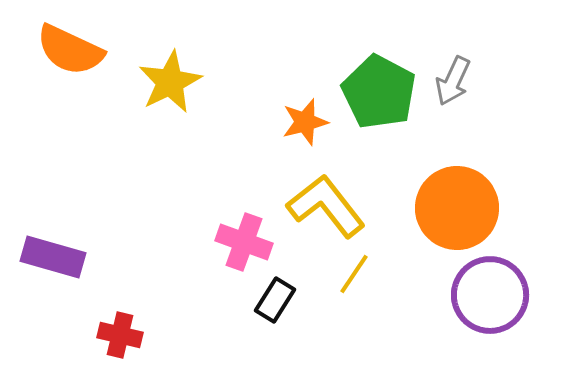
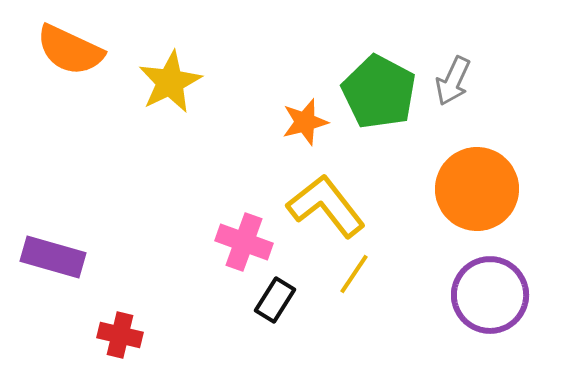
orange circle: moved 20 px right, 19 px up
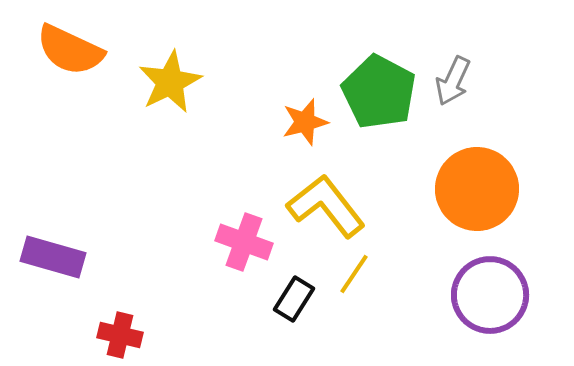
black rectangle: moved 19 px right, 1 px up
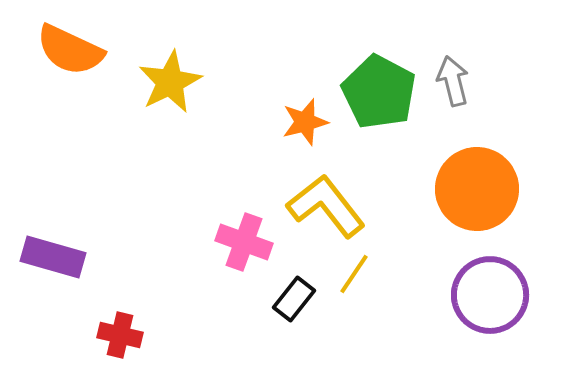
gray arrow: rotated 141 degrees clockwise
black rectangle: rotated 6 degrees clockwise
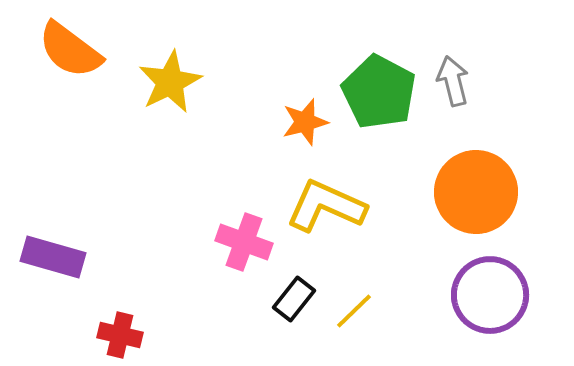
orange semicircle: rotated 12 degrees clockwise
orange circle: moved 1 px left, 3 px down
yellow L-shape: rotated 28 degrees counterclockwise
yellow line: moved 37 px down; rotated 12 degrees clockwise
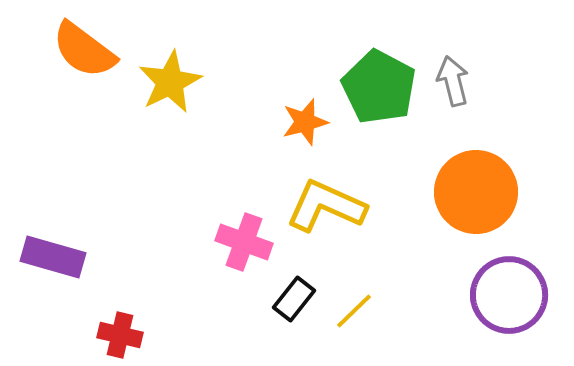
orange semicircle: moved 14 px right
green pentagon: moved 5 px up
purple circle: moved 19 px right
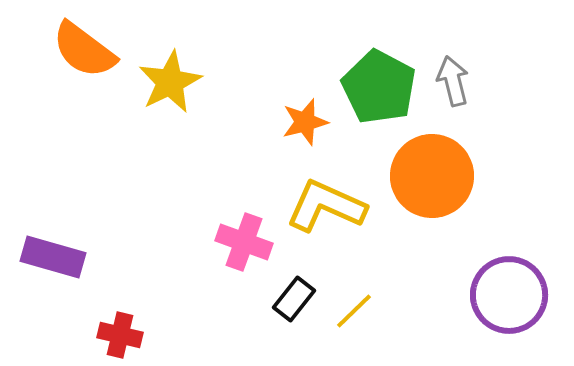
orange circle: moved 44 px left, 16 px up
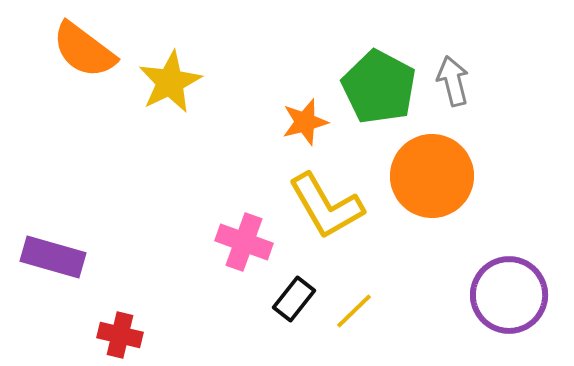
yellow L-shape: rotated 144 degrees counterclockwise
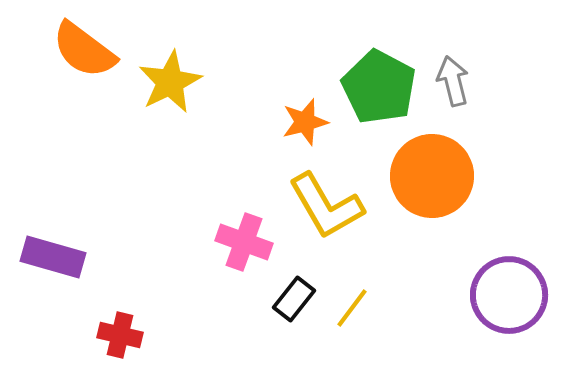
yellow line: moved 2 px left, 3 px up; rotated 9 degrees counterclockwise
